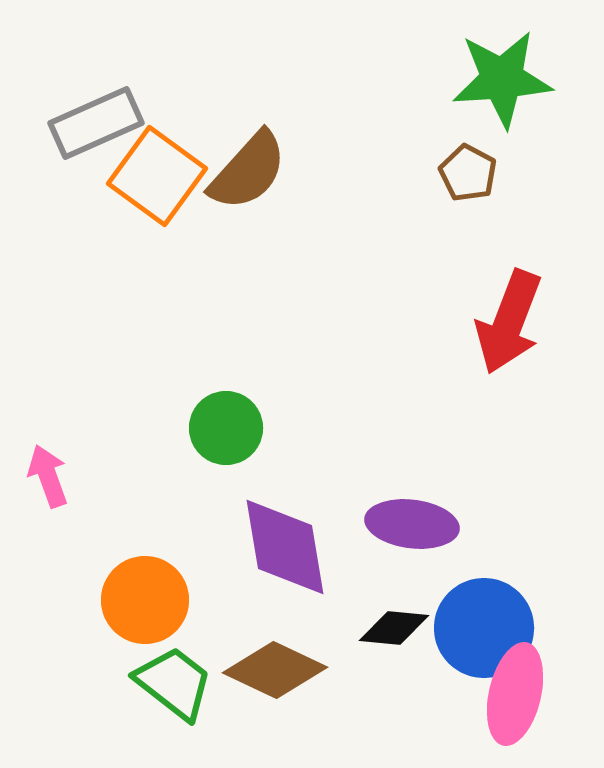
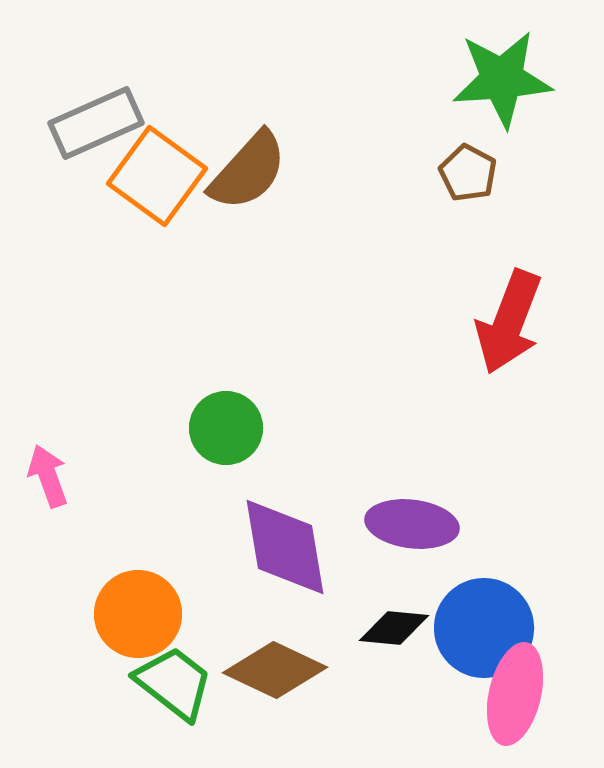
orange circle: moved 7 px left, 14 px down
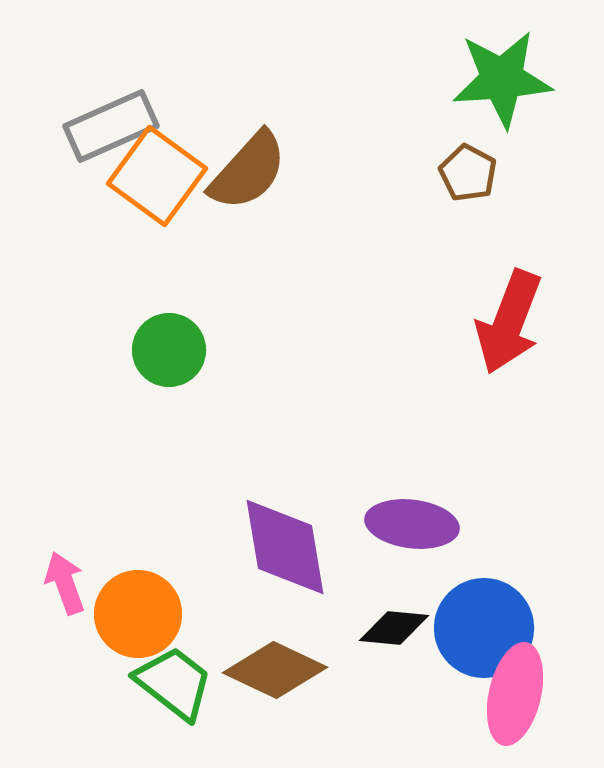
gray rectangle: moved 15 px right, 3 px down
green circle: moved 57 px left, 78 px up
pink arrow: moved 17 px right, 107 px down
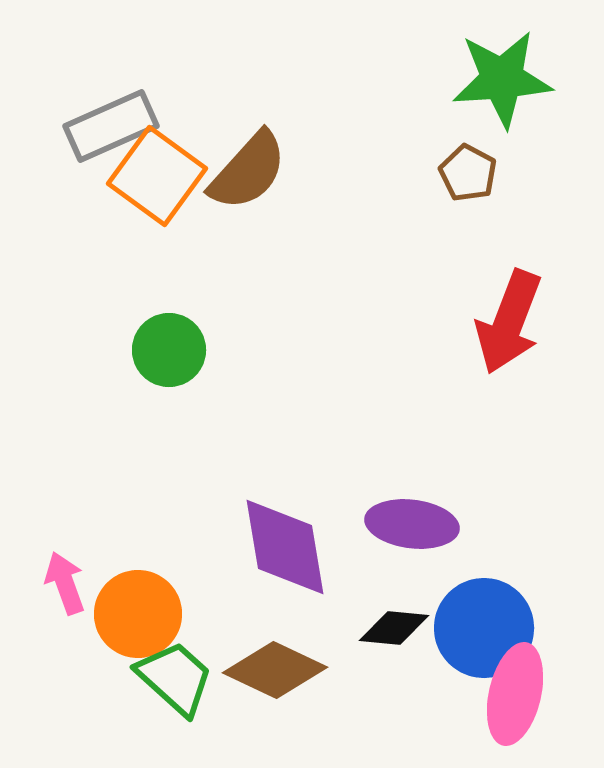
green trapezoid: moved 1 px right, 5 px up; rotated 4 degrees clockwise
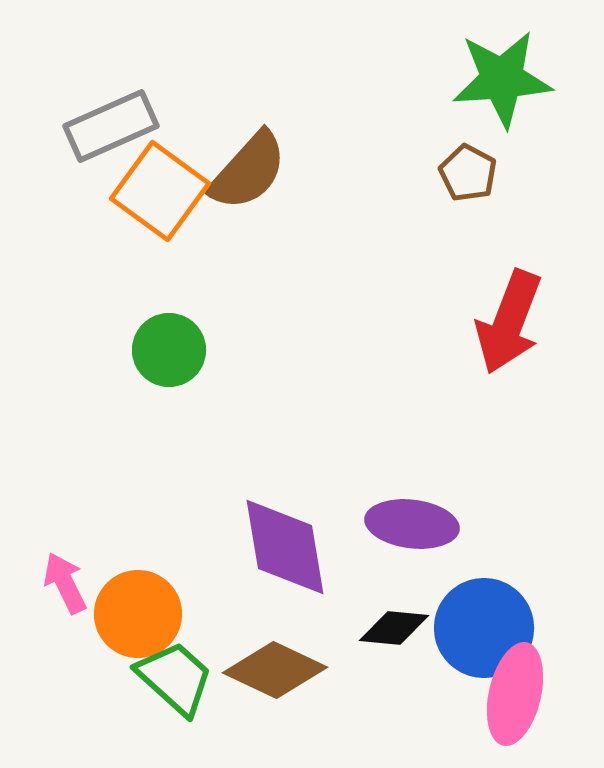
orange square: moved 3 px right, 15 px down
pink arrow: rotated 6 degrees counterclockwise
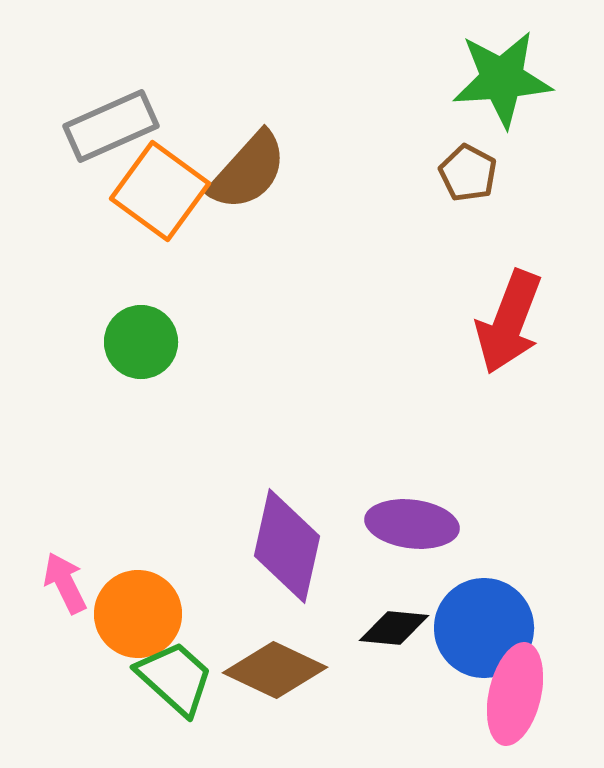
green circle: moved 28 px left, 8 px up
purple diamond: moved 2 px right, 1 px up; rotated 22 degrees clockwise
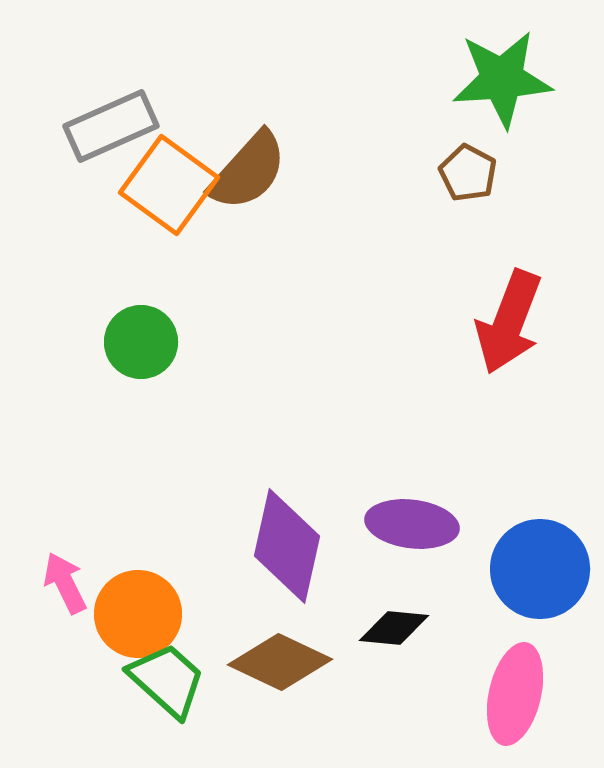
orange square: moved 9 px right, 6 px up
blue circle: moved 56 px right, 59 px up
brown diamond: moved 5 px right, 8 px up
green trapezoid: moved 8 px left, 2 px down
